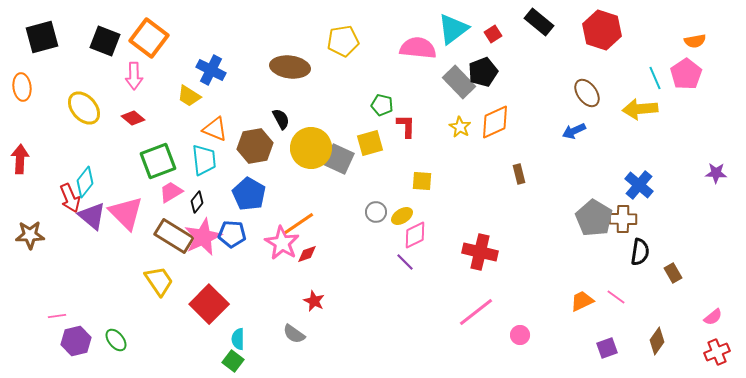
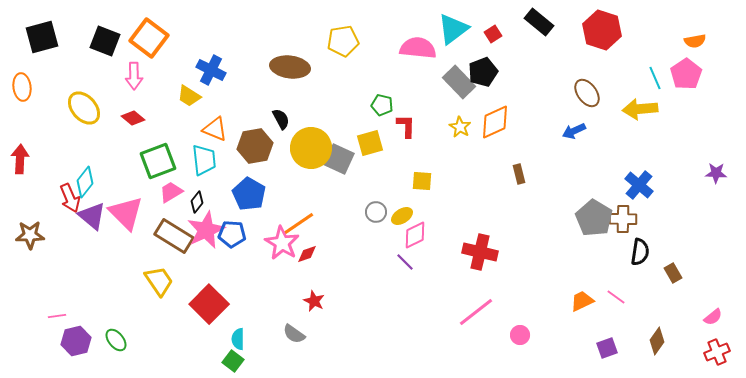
pink star at (203, 237): moved 3 px right, 7 px up
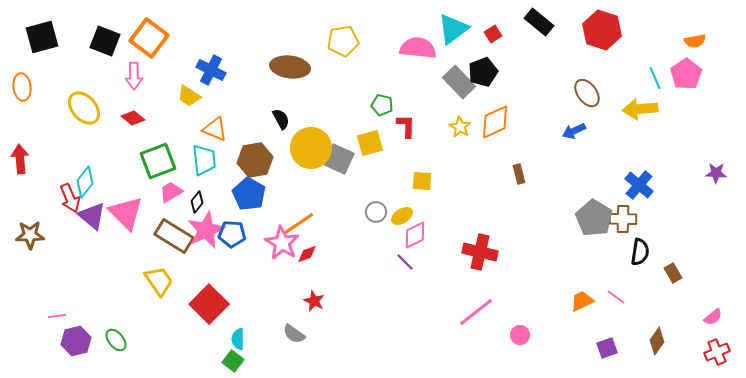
brown hexagon at (255, 146): moved 14 px down
red arrow at (20, 159): rotated 8 degrees counterclockwise
